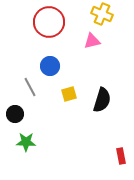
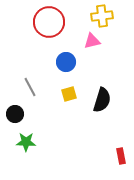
yellow cross: moved 2 px down; rotated 30 degrees counterclockwise
blue circle: moved 16 px right, 4 px up
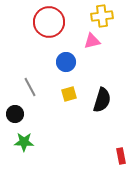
green star: moved 2 px left
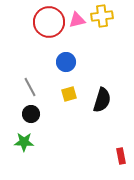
pink triangle: moved 15 px left, 21 px up
black circle: moved 16 px right
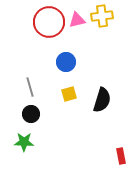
gray line: rotated 12 degrees clockwise
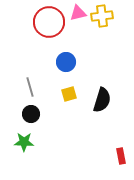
pink triangle: moved 1 px right, 7 px up
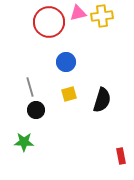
black circle: moved 5 px right, 4 px up
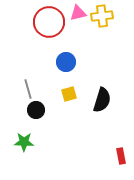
gray line: moved 2 px left, 2 px down
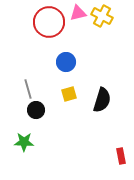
yellow cross: rotated 35 degrees clockwise
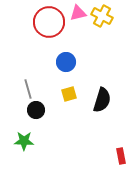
green star: moved 1 px up
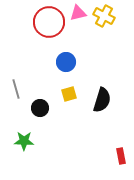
yellow cross: moved 2 px right
gray line: moved 12 px left
black circle: moved 4 px right, 2 px up
